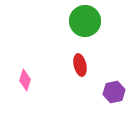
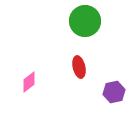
red ellipse: moved 1 px left, 2 px down
pink diamond: moved 4 px right, 2 px down; rotated 35 degrees clockwise
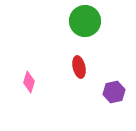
pink diamond: rotated 35 degrees counterclockwise
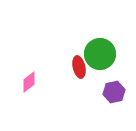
green circle: moved 15 px right, 33 px down
pink diamond: rotated 35 degrees clockwise
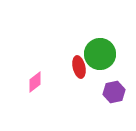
pink diamond: moved 6 px right
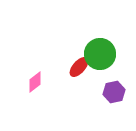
red ellipse: rotated 55 degrees clockwise
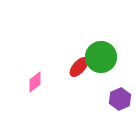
green circle: moved 1 px right, 3 px down
purple hexagon: moved 6 px right, 7 px down; rotated 10 degrees counterclockwise
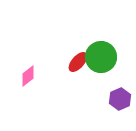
red ellipse: moved 1 px left, 5 px up
pink diamond: moved 7 px left, 6 px up
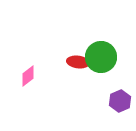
red ellipse: rotated 55 degrees clockwise
purple hexagon: moved 2 px down
